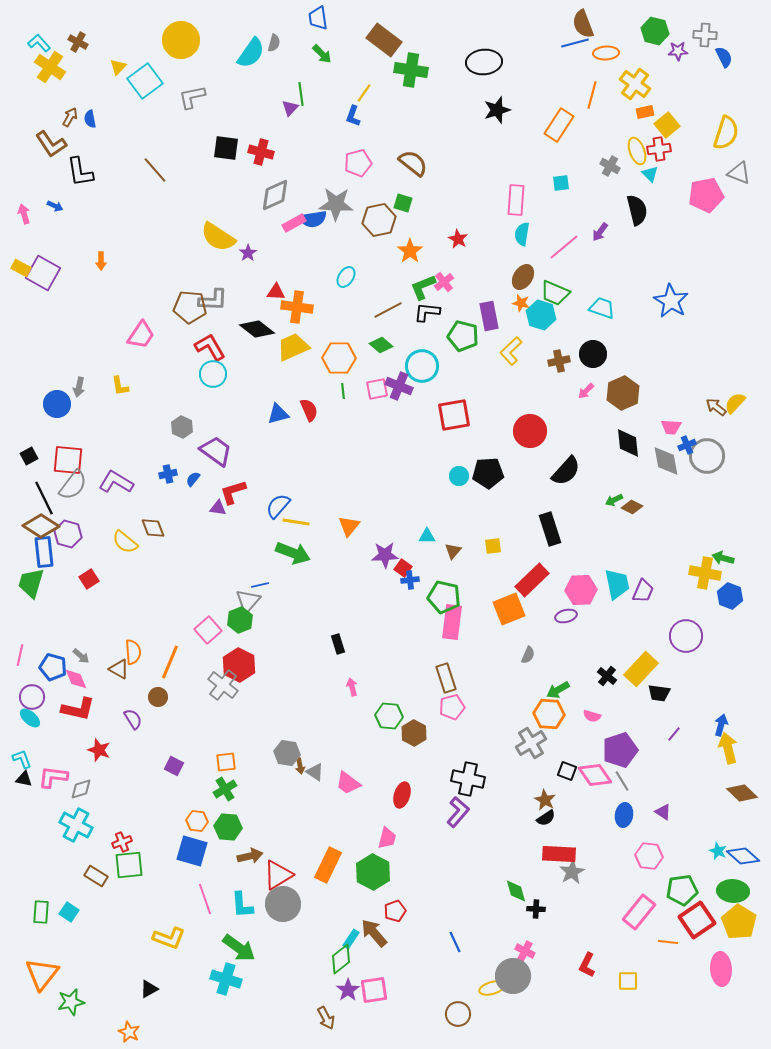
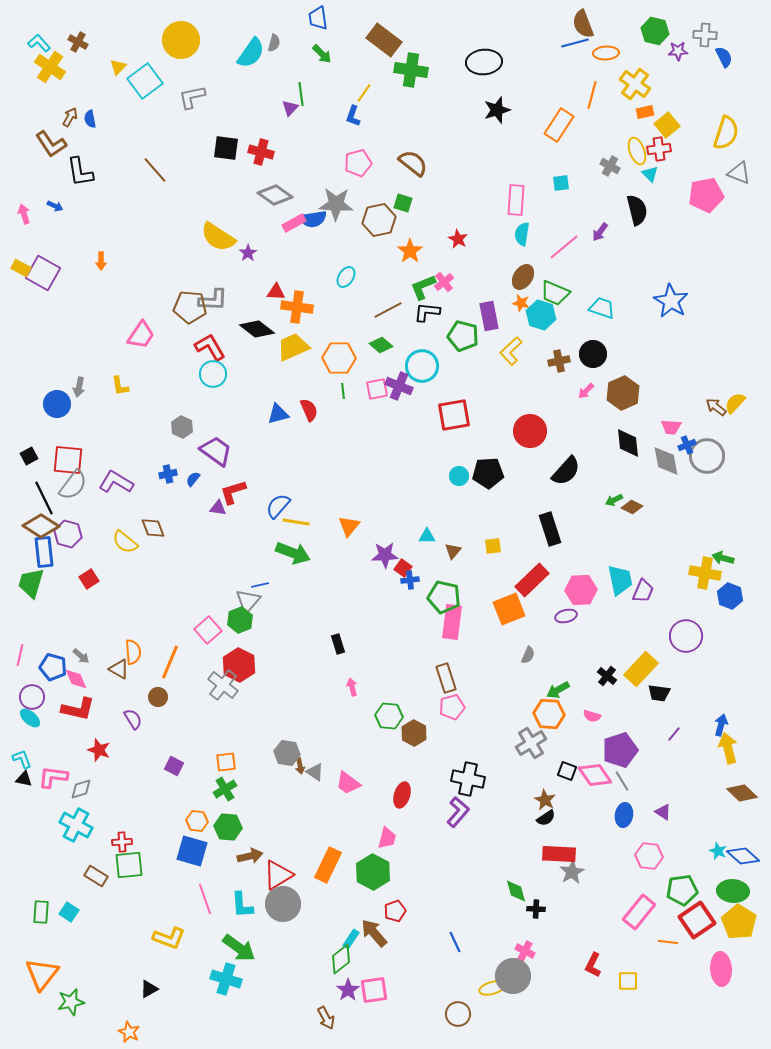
gray diamond at (275, 195): rotated 60 degrees clockwise
cyan trapezoid at (617, 584): moved 3 px right, 4 px up
red cross at (122, 842): rotated 18 degrees clockwise
red L-shape at (587, 965): moved 6 px right
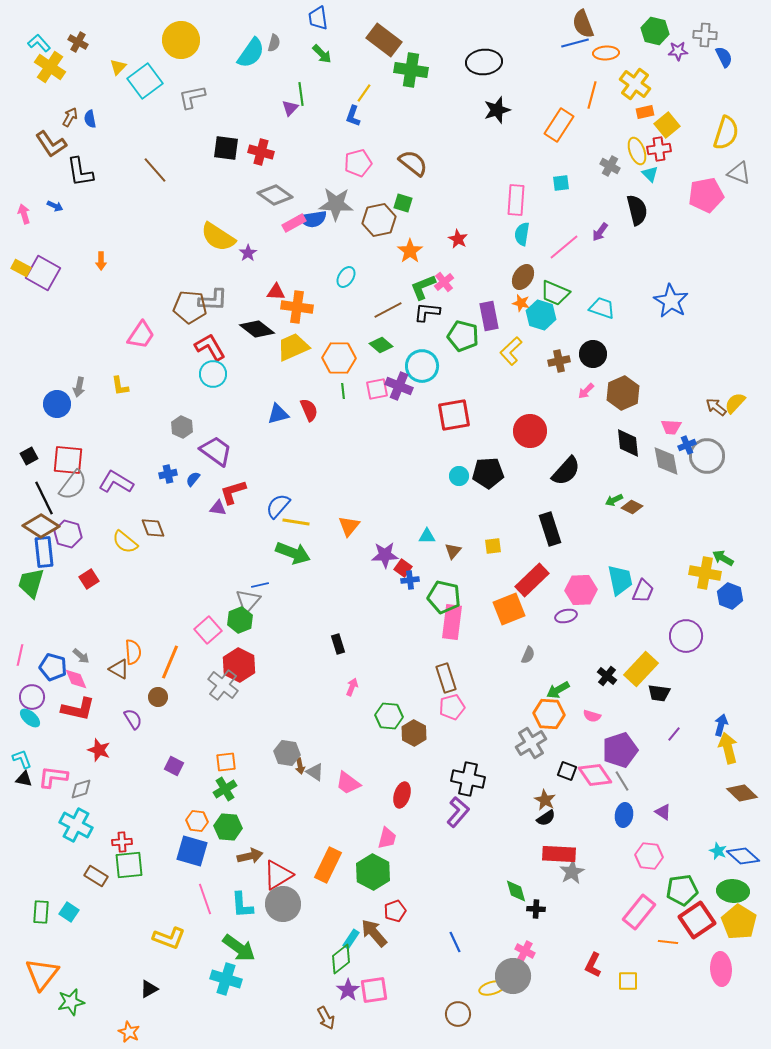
green arrow at (723, 558): rotated 15 degrees clockwise
pink arrow at (352, 687): rotated 36 degrees clockwise
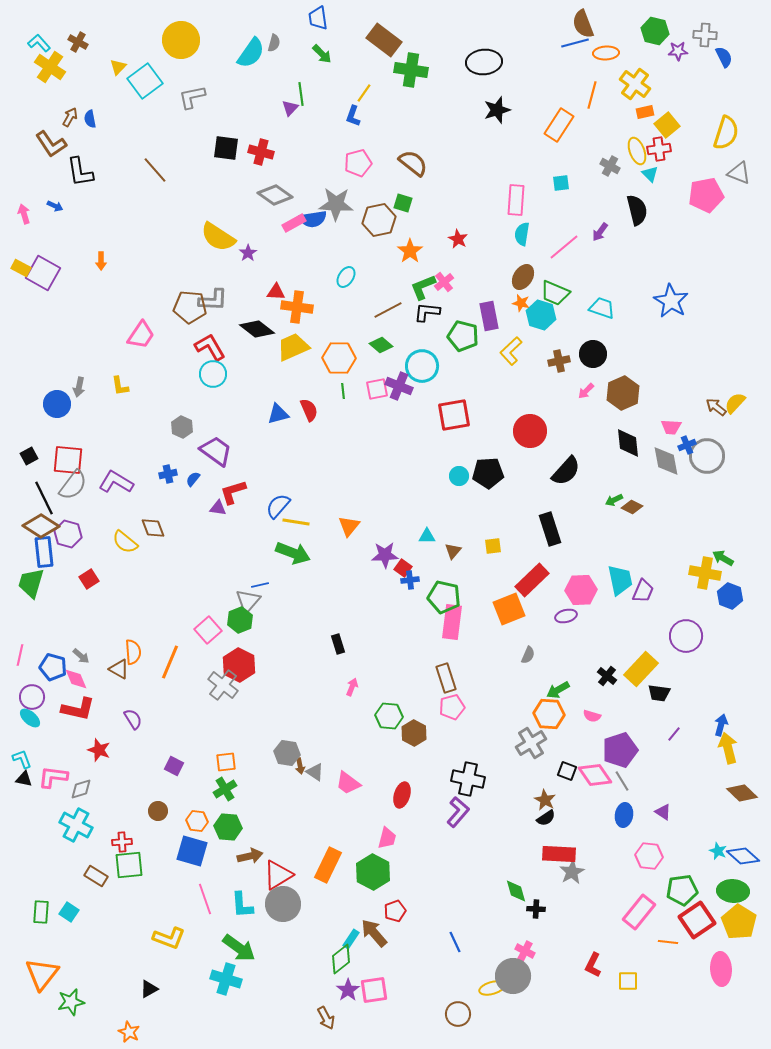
brown circle at (158, 697): moved 114 px down
